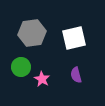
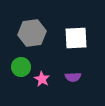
white square: moved 2 px right; rotated 10 degrees clockwise
purple semicircle: moved 3 px left, 2 px down; rotated 77 degrees counterclockwise
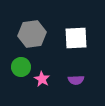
gray hexagon: moved 1 px down
purple semicircle: moved 3 px right, 3 px down
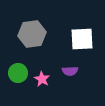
white square: moved 6 px right, 1 px down
green circle: moved 3 px left, 6 px down
purple semicircle: moved 6 px left, 9 px up
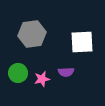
white square: moved 3 px down
purple semicircle: moved 4 px left, 1 px down
pink star: rotated 28 degrees clockwise
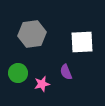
purple semicircle: rotated 70 degrees clockwise
pink star: moved 5 px down
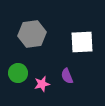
purple semicircle: moved 1 px right, 4 px down
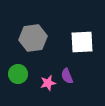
gray hexagon: moved 1 px right, 4 px down
green circle: moved 1 px down
pink star: moved 6 px right, 1 px up
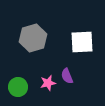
gray hexagon: rotated 8 degrees counterclockwise
green circle: moved 13 px down
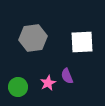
gray hexagon: rotated 8 degrees clockwise
pink star: rotated 14 degrees counterclockwise
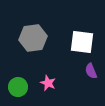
white square: rotated 10 degrees clockwise
purple semicircle: moved 24 px right, 5 px up
pink star: rotated 21 degrees counterclockwise
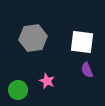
purple semicircle: moved 4 px left, 1 px up
pink star: moved 1 px left, 2 px up
green circle: moved 3 px down
